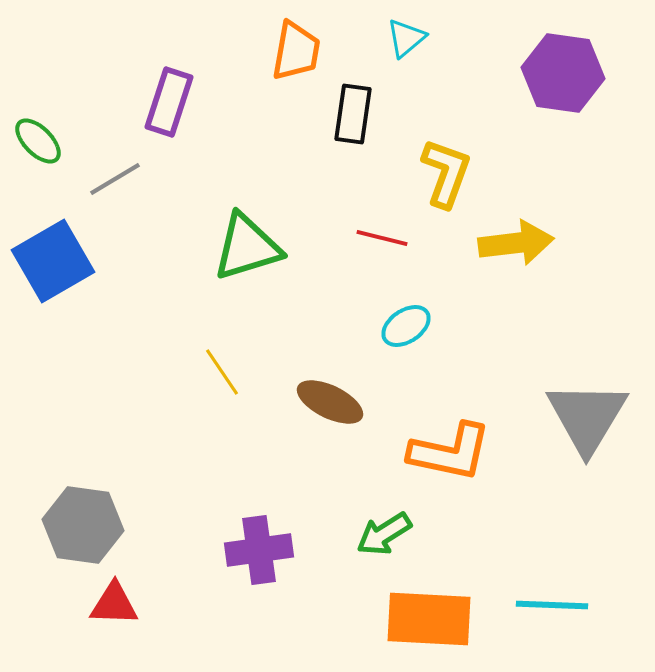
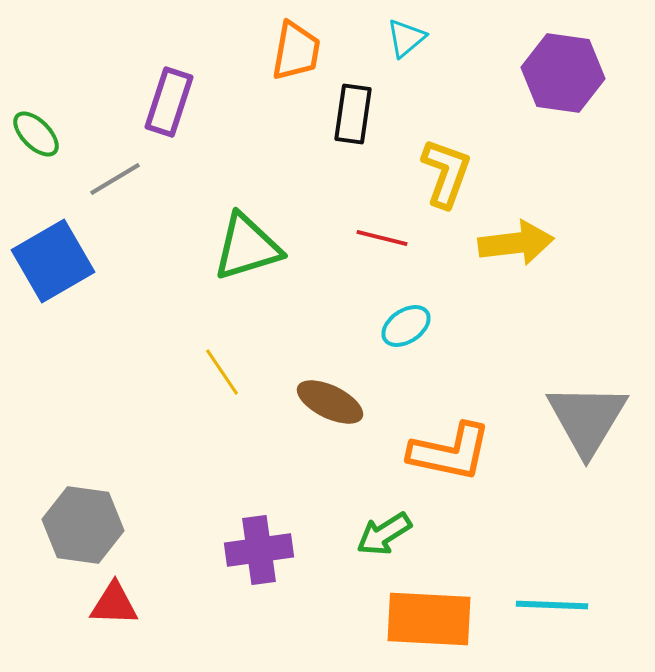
green ellipse: moved 2 px left, 7 px up
gray triangle: moved 2 px down
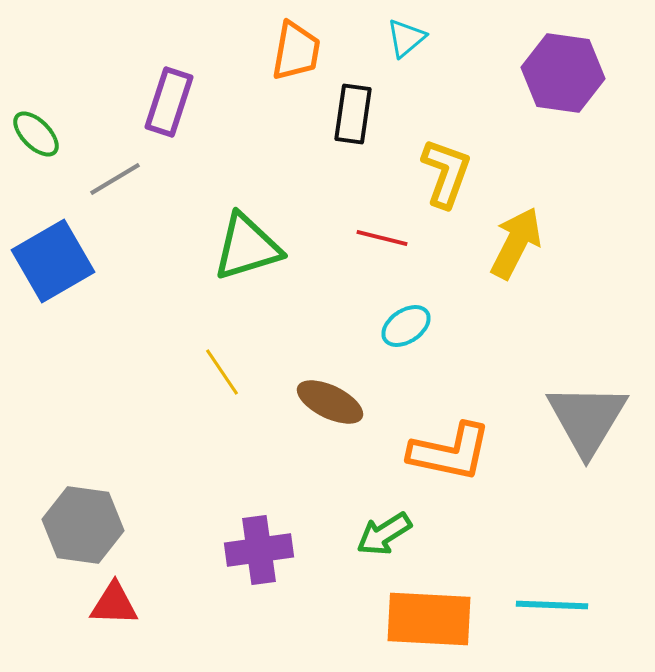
yellow arrow: rotated 56 degrees counterclockwise
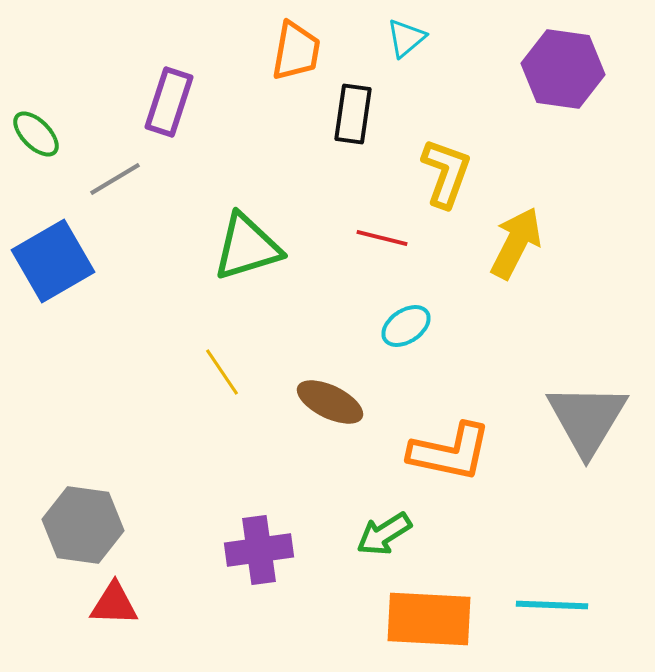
purple hexagon: moved 4 px up
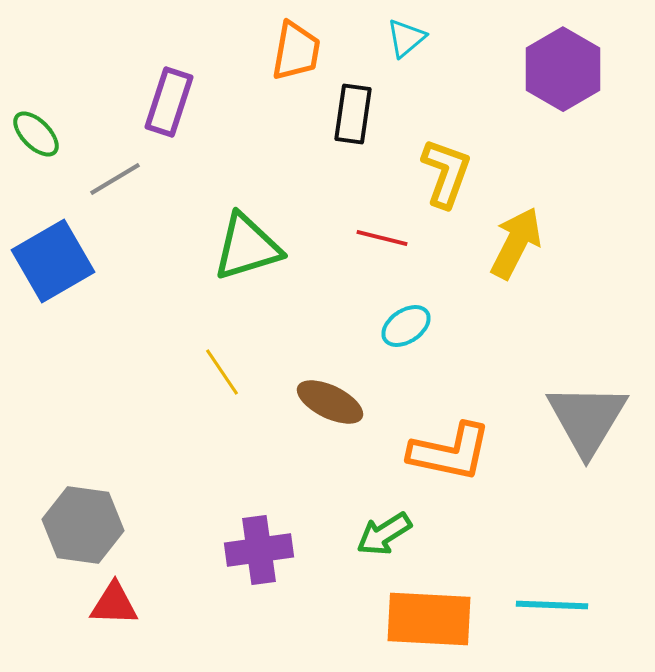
purple hexagon: rotated 22 degrees clockwise
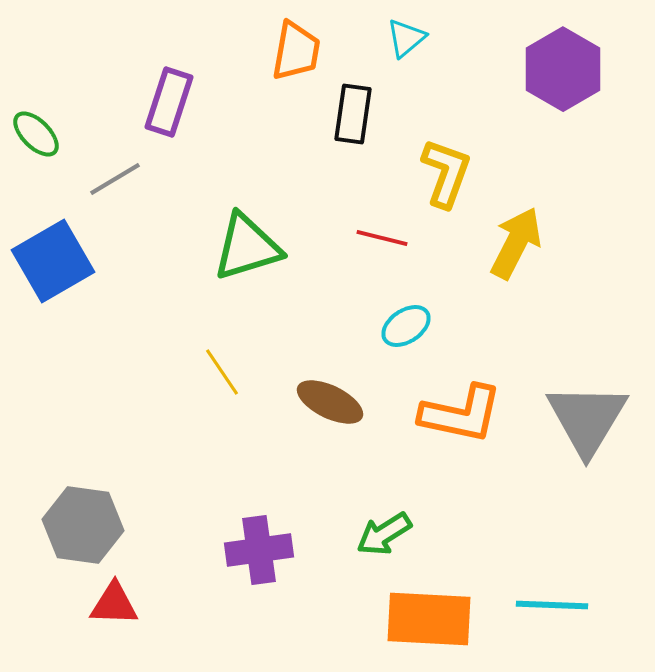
orange L-shape: moved 11 px right, 38 px up
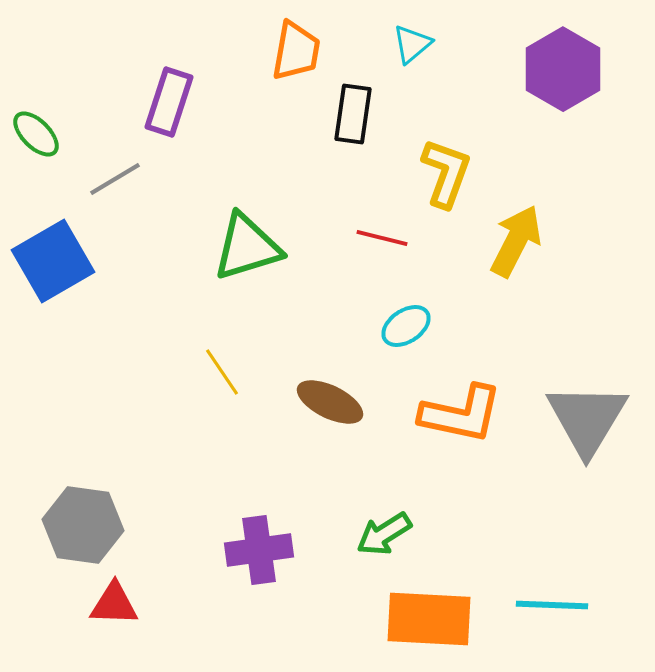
cyan triangle: moved 6 px right, 6 px down
yellow arrow: moved 2 px up
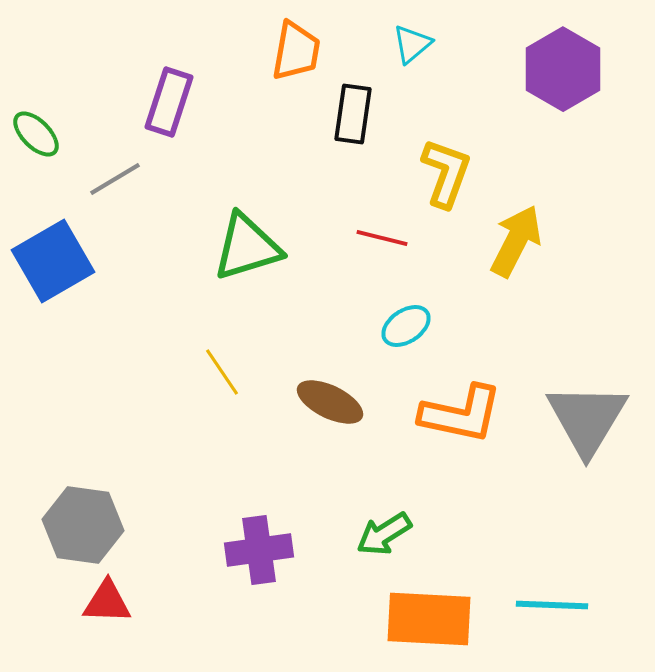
red triangle: moved 7 px left, 2 px up
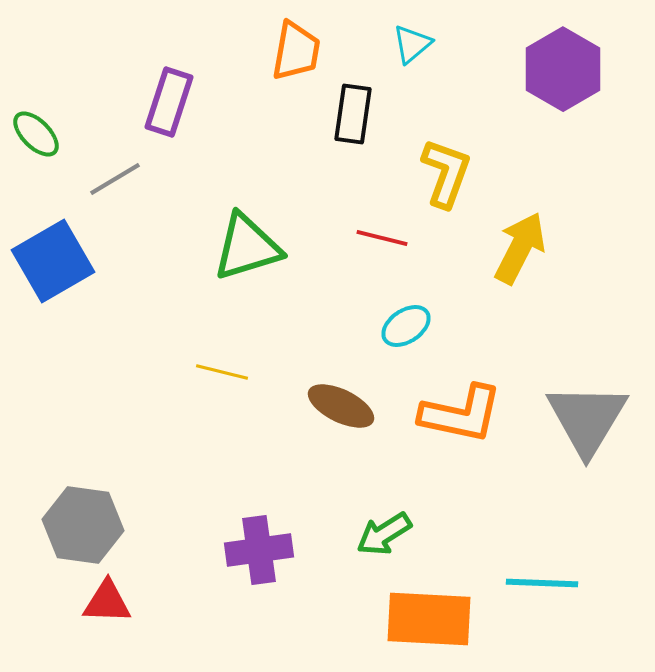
yellow arrow: moved 4 px right, 7 px down
yellow line: rotated 42 degrees counterclockwise
brown ellipse: moved 11 px right, 4 px down
cyan line: moved 10 px left, 22 px up
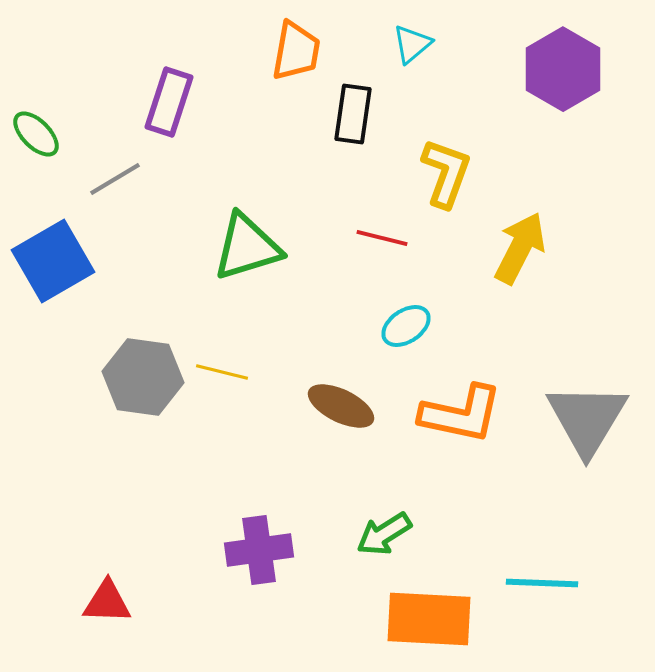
gray hexagon: moved 60 px right, 148 px up
